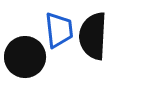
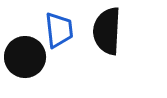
black semicircle: moved 14 px right, 5 px up
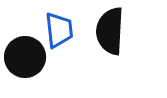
black semicircle: moved 3 px right
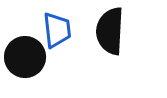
blue trapezoid: moved 2 px left
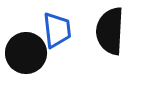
black circle: moved 1 px right, 4 px up
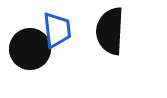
black circle: moved 4 px right, 4 px up
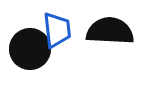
black semicircle: rotated 90 degrees clockwise
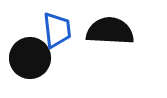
black circle: moved 9 px down
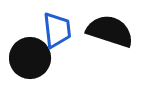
black semicircle: rotated 15 degrees clockwise
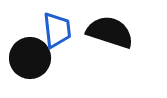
black semicircle: moved 1 px down
